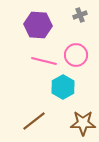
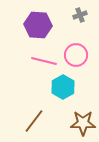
brown line: rotated 15 degrees counterclockwise
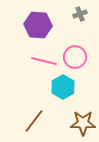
gray cross: moved 1 px up
pink circle: moved 1 px left, 2 px down
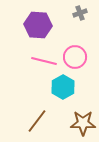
gray cross: moved 1 px up
brown line: moved 3 px right
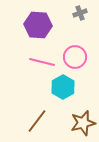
pink line: moved 2 px left, 1 px down
brown star: rotated 15 degrees counterclockwise
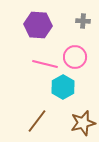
gray cross: moved 3 px right, 8 px down; rotated 24 degrees clockwise
pink line: moved 3 px right, 2 px down
